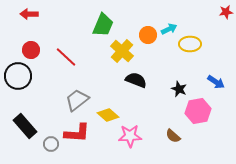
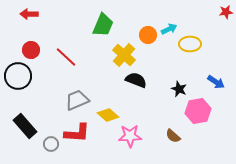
yellow cross: moved 2 px right, 4 px down
gray trapezoid: rotated 15 degrees clockwise
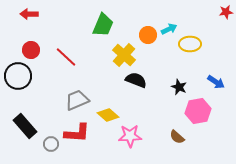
black star: moved 2 px up
brown semicircle: moved 4 px right, 1 px down
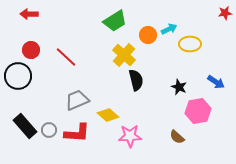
red star: moved 1 px left, 1 px down
green trapezoid: moved 12 px right, 4 px up; rotated 35 degrees clockwise
black semicircle: rotated 55 degrees clockwise
gray circle: moved 2 px left, 14 px up
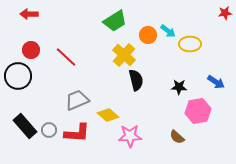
cyan arrow: moved 1 px left, 2 px down; rotated 63 degrees clockwise
black star: rotated 21 degrees counterclockwise
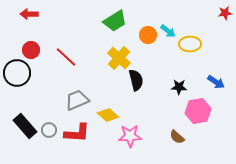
yellow cross: moved 5 px left, 3 px down
black circle: moved 1 px left, 3 px up
